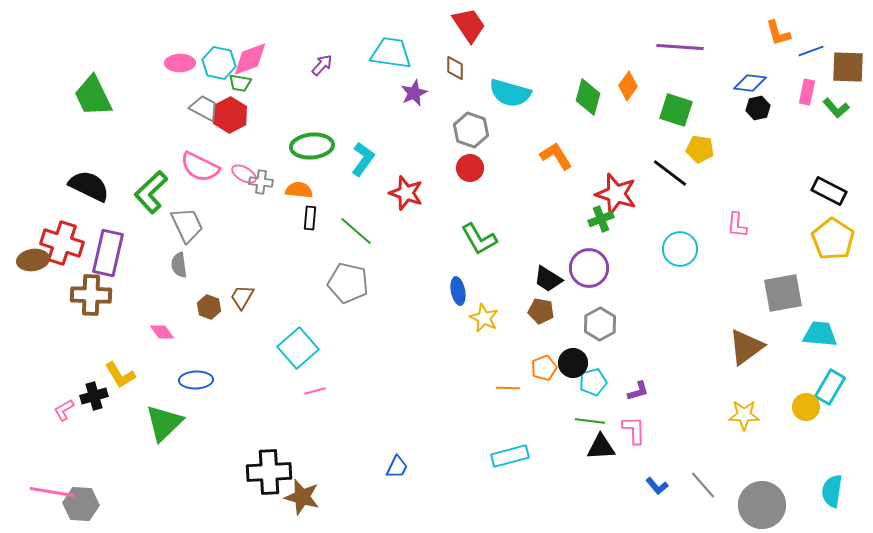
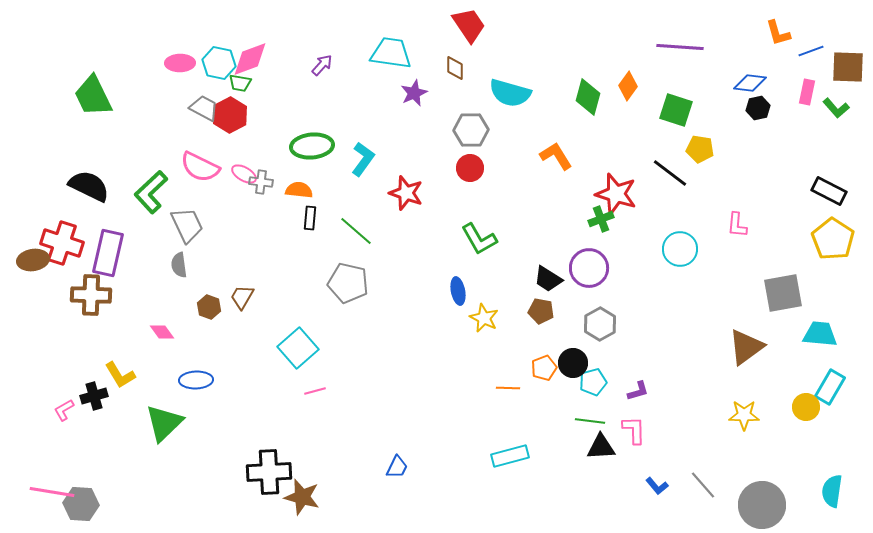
gray hexagon at (471, 130): rotated 20 degrees counterclockwise
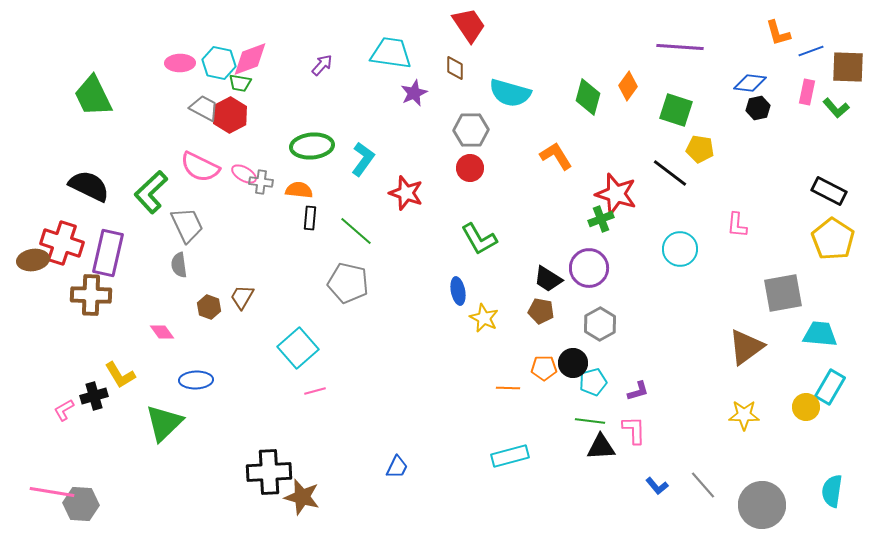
orange pentagon at (544, 368): rotated 20 degrees clockwise
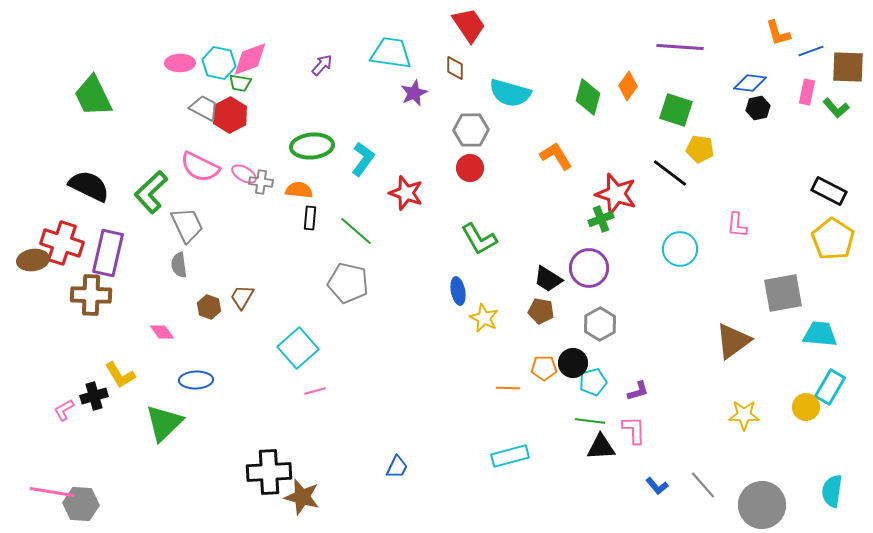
brown triangle at (746, 347): moved 13 px left, 6 px up
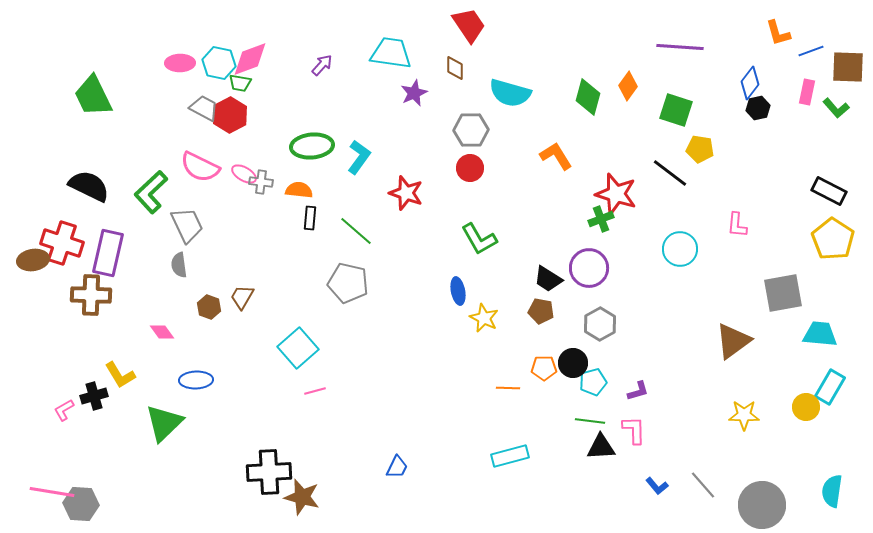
blue diamond at (750, 83): rotated 60 degrees counterclockwise
cyan L-shape at (363, 159): moved 4 px left, 2 px up
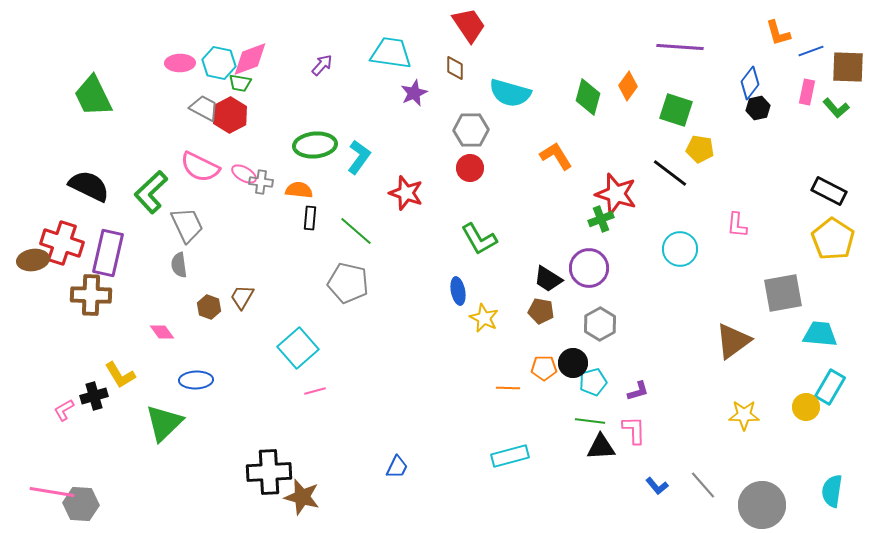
green ellipse at (312, 146): moved 3 px right, 1 px up
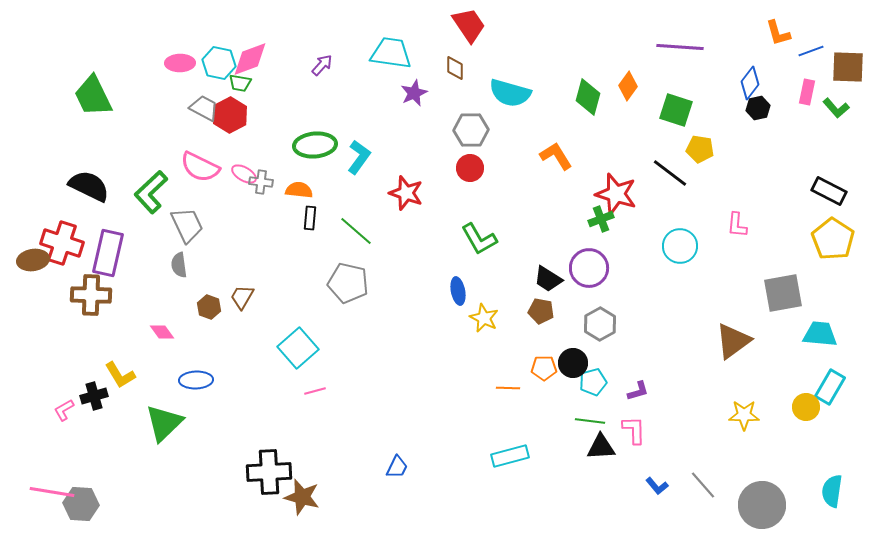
cyan circle at (680, 249): moved 3 px up
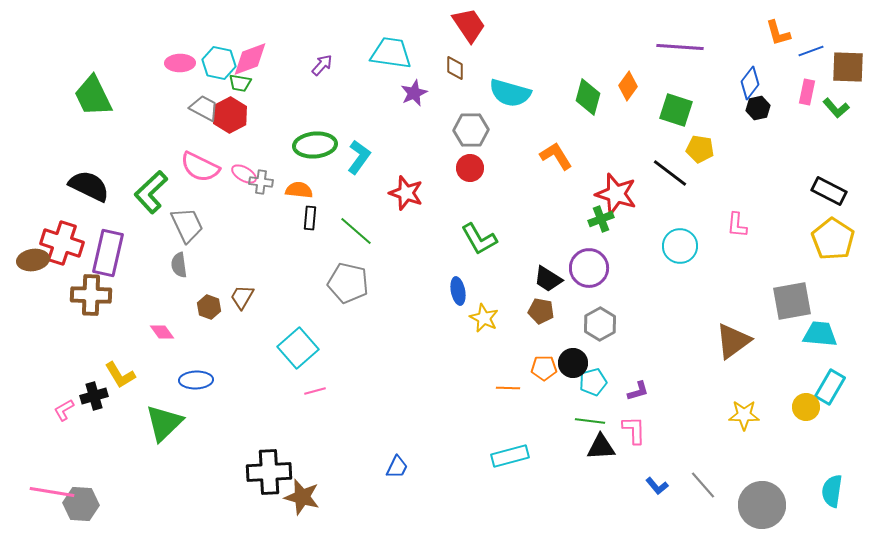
gray square at (783, 293): moved 9 px right, 8 px down
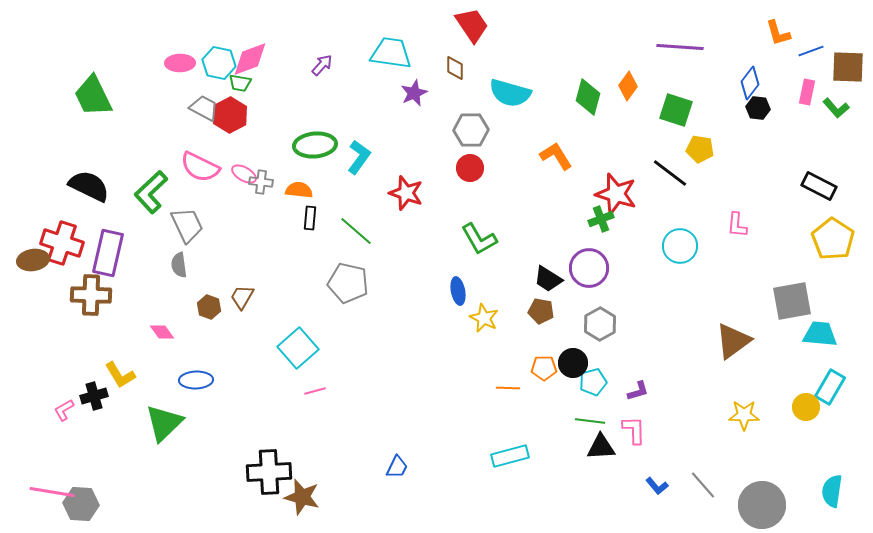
red trapezoid at (469, 25): moved 3 px right
black hexagon at (758, 108): rotated 20 degrees clockwise
black rectangle at (829, 191): moved 10 px left, 5 px up
